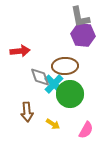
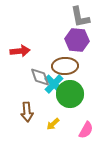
purple hexagon: moved 6 px left, 5 px down
yellow arrow: rotated 104 degrees clockwise
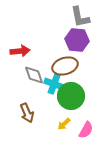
brown ellipse: rotated 15 degrees counterclockwise
gray diamond: moved 6 px left, 2 px up
cyan cross: rotated 24 degrees counterclockwise
green circle: moved 1 px right, 2 px down
brown arrow: moved 1 px down; rotated 18 degrees counterclockwise
yellow arrow: moved 11 px right
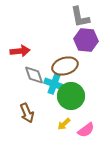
purple hexagon: moved 9 px right
pink semicircle: rotated 24 degrees clockwise
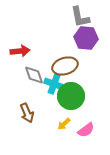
purple hexagon: moved 2 px up
